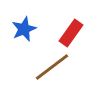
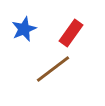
brown line: moved 1 px right, 2 px down
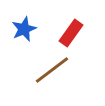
brown line: moved 1 px left, 1 px down
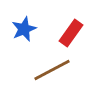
brown line: rotated 9 degrees clockwise
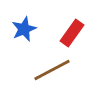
red rectangle: moved 1 px right
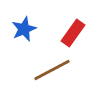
red rectangle: moved 1 px right
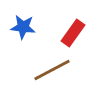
blue star: moved 1 px left, 2 px up; rotated 30 degrees clockwise
